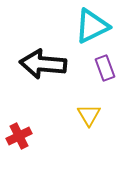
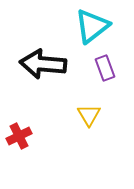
cyan triangle: rotated 12 degrees counterclockwise
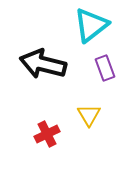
cyan triangle: moved 1 px left, 1 px up
black arrow: rotated 9 degrees clockwise
red cross: moved 28 px right, 2 px up
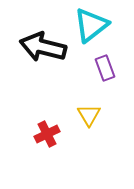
black arrow: moved 17 px up
